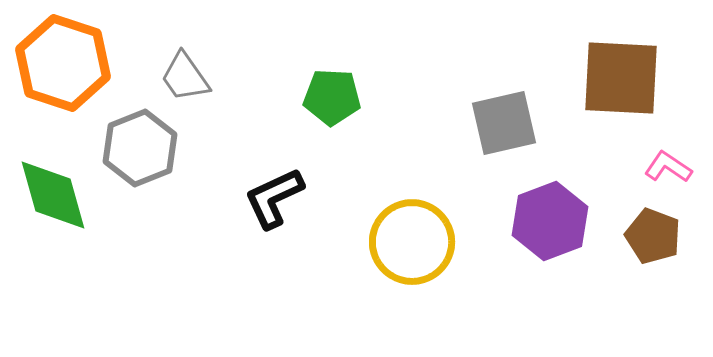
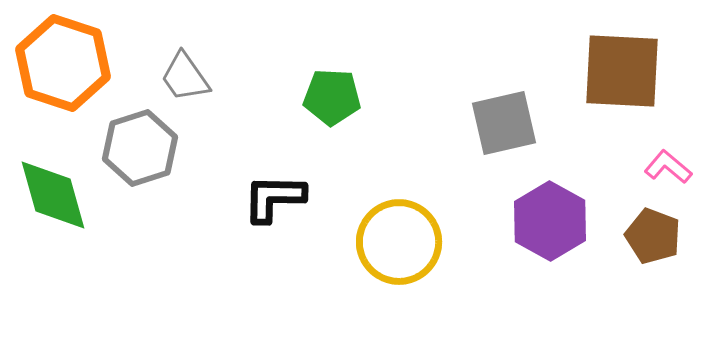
brown square: moved 1 px right, 7 px up
gray hexagon: rotated 4 degrees clockwise
pink L-shape: rotated 6 degrees clockwise
black L-shape: rotated 26 degrees clockwise
purple hexagon: rotated 10 degrees counterclockwise
yellow circle: moved 13 px left
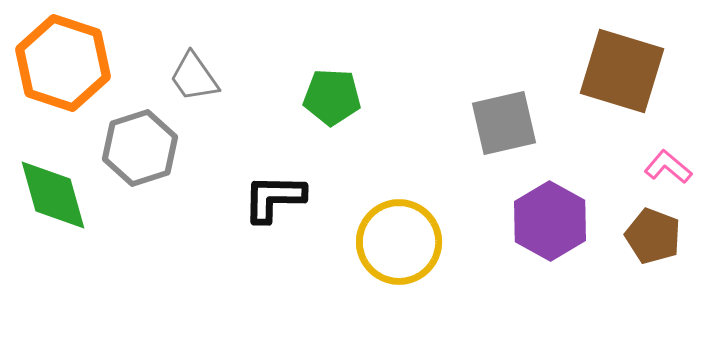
brown square: rotated 14 degrees clockwise
gray trapezoid: moved 9 px right
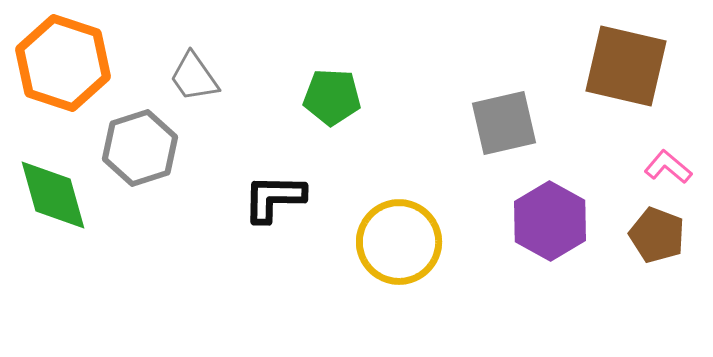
brown square: moved 4 px right, 5 px up; rotated 4 degrees counterclockwise
brown pentagon: moved 4 px right, 1 px up
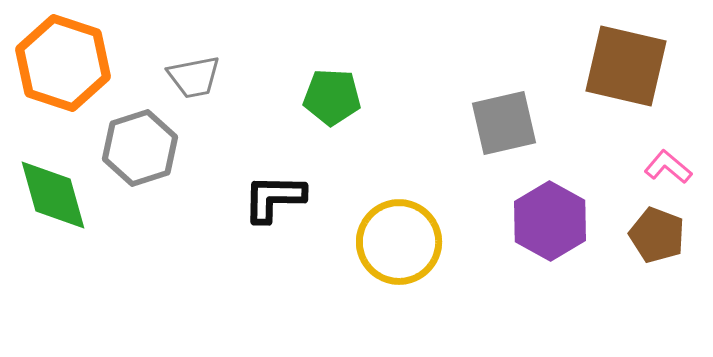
gray trapezoid: rotated 66 degrees counterclockwise
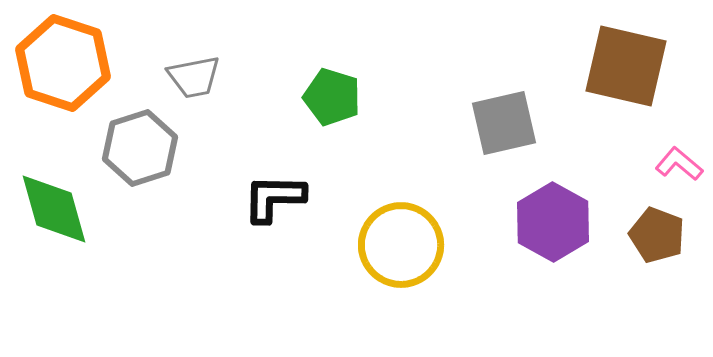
green pentagon: rotated 14 degrees clockwise
pink L-shape: moved 11 px right, 3 px up
green diamond: moved 1 px right, 14 px down
purple hexagon: moved 3 px right, 1 px down
yellow circle: moved 2 px right, 3 px down
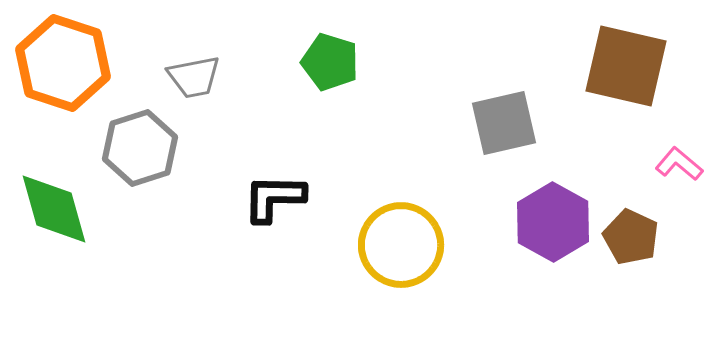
green pentagon: moved 2 px left, 35 px up
brown pentagon: moved 26 px left, 2 px down; rotated 4 degrees clockwise
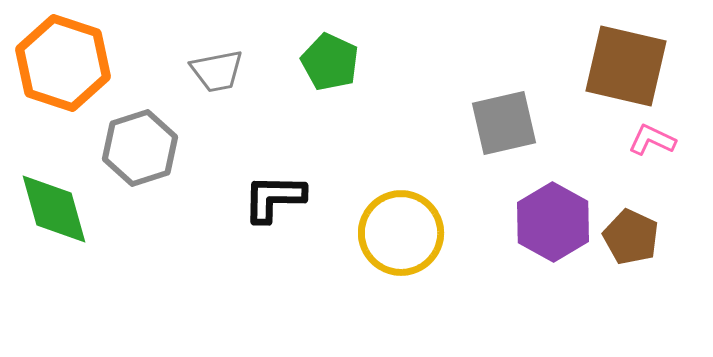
green pentagon: rotated 8 degrees clockwise
gray trapezoid: moved 23 px right, 6 px up
pink L-shape: moved 27 px left, 24 px up; rotated 15 degrees counterclockwise
yellow circle: moved 12 px up
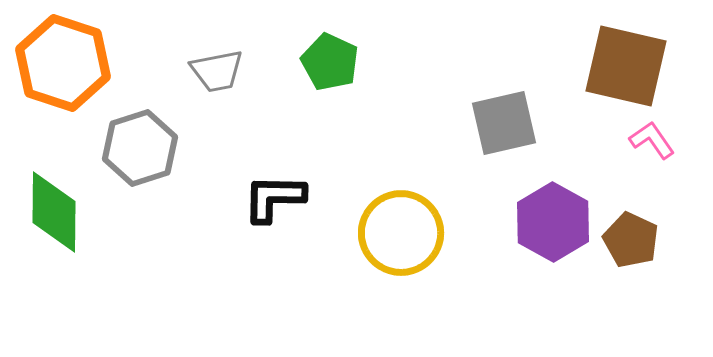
pink L-shape: rotated 30 degrees clockwise
green diamond: moved 3 px down; rotated 16 degrees clockwise
brown pentagon: moved 3 px down
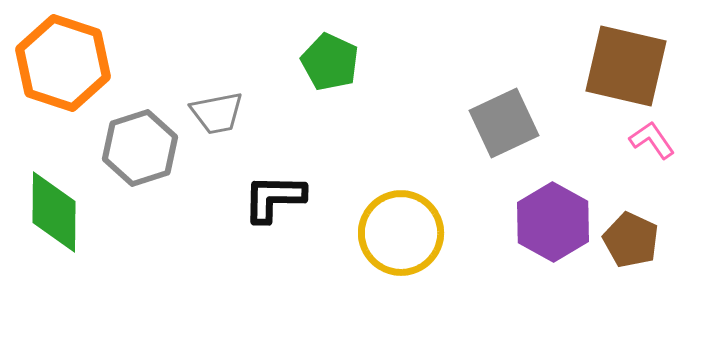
gray trapezoid: moved 42 px down
gray square: rotated 12 degrees counterclockwise
